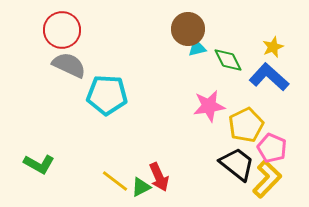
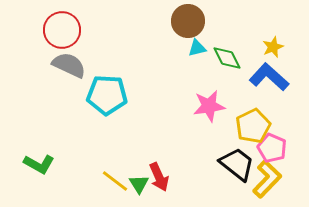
brown circle: moved 8 px up
green diamond: moved 1 px left, 2 px up
yellow pentagon: moved 7 px right, 1 px down
green triangle: moved 2 px left, 3 px up; rotated 35 degrees counterclockwise
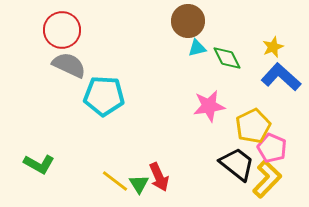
blue L-shape: moved 12 px right
cyan pentagon: moved 3 px left, 1 px down
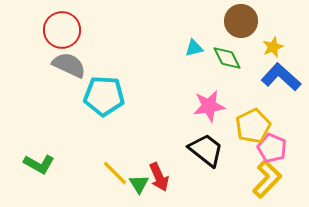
brown circle: moved 53 px right
cyan triangle: moved 3 px left
black trapezoid: moved 31 px left, 14 px up
yellow line: moved 8 px up; rotated 8 degrees clockwise
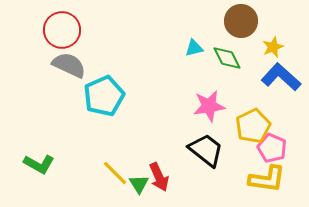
cyan pentagon: rotated 27 degrees counterclockwise
yellow L-shape: rotated 54 degrees clockwise
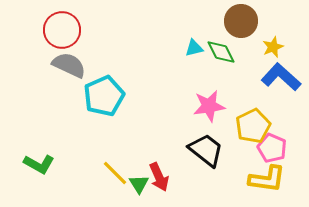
green diamond: moved 6 px left, 6 px up
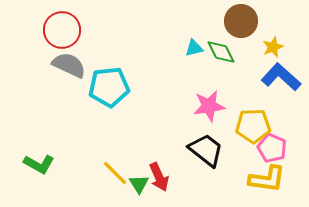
cyan pentagon: moved 5 px right, 9 px up; rotated 18 degrees clockwise
yellow pentagon: rotated 24 degrees clockwise
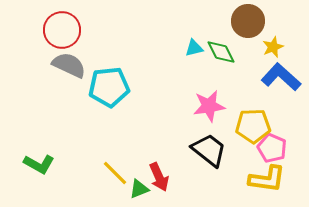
brown circle: moved 7 px right
black trapezoid: moved 3 px right
green triangle: moved 5 px down; rotated 40 degrees clockwise
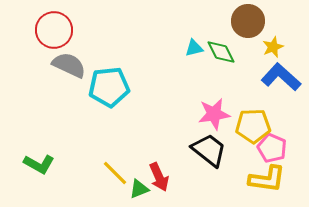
red circle: moved 8 px left
pink star: moved 5 px right, 8 px down
